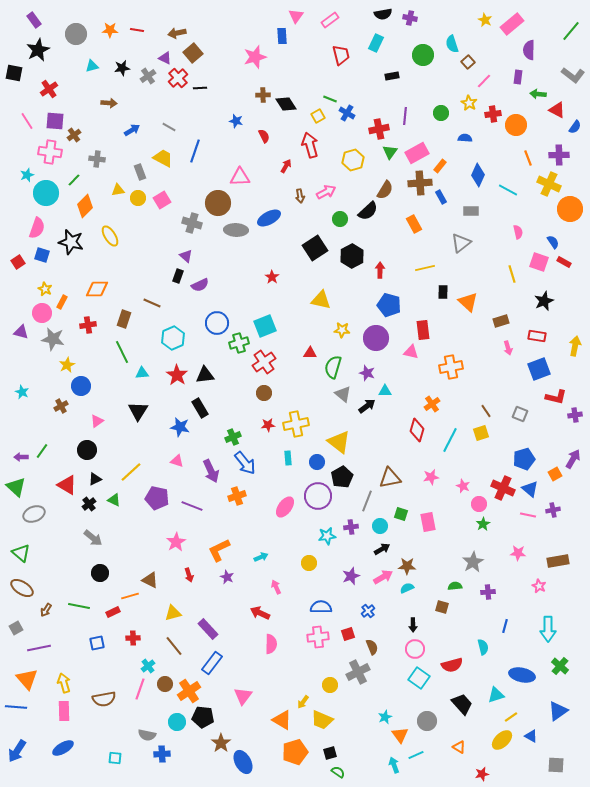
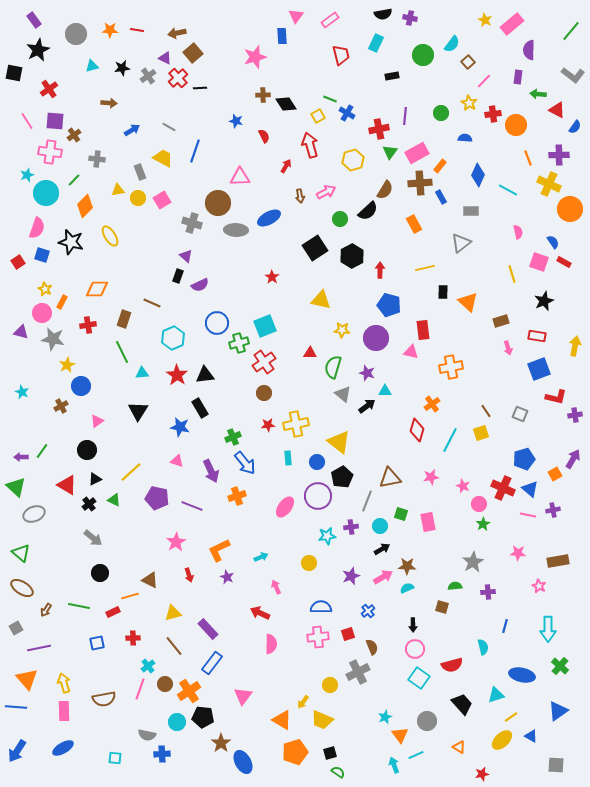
cyan semicircle at (452, 44): rotated 126 degrees counterclockwise
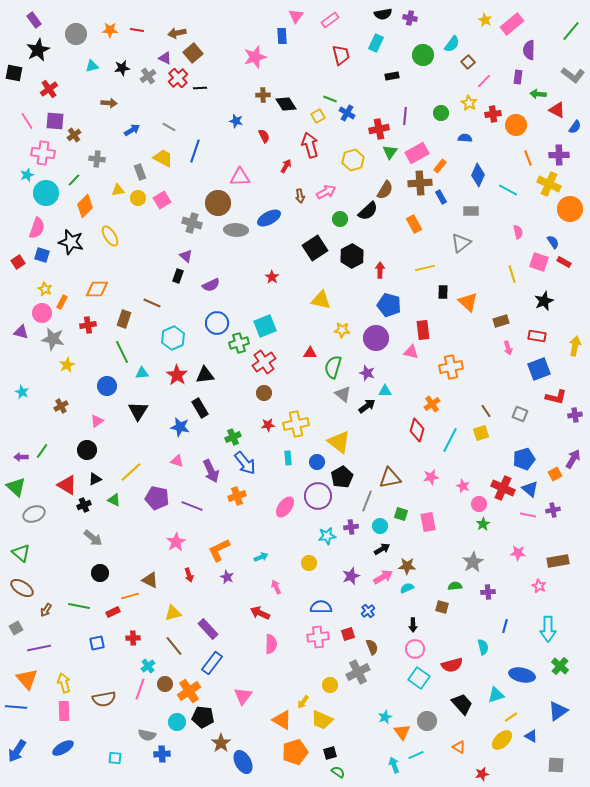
pink cross at (50, 152): moved 7 px left, 1 px down
purple semicircle at (200, 285): moved 11 px right
blue circle at (81, 386): moved 26 px right
black cross at (89, 504): moved 5 px left, 1 px down; rotated 16 degrees clockwise
orange triangle at (400, 735): moved 2 px right, 3 px up
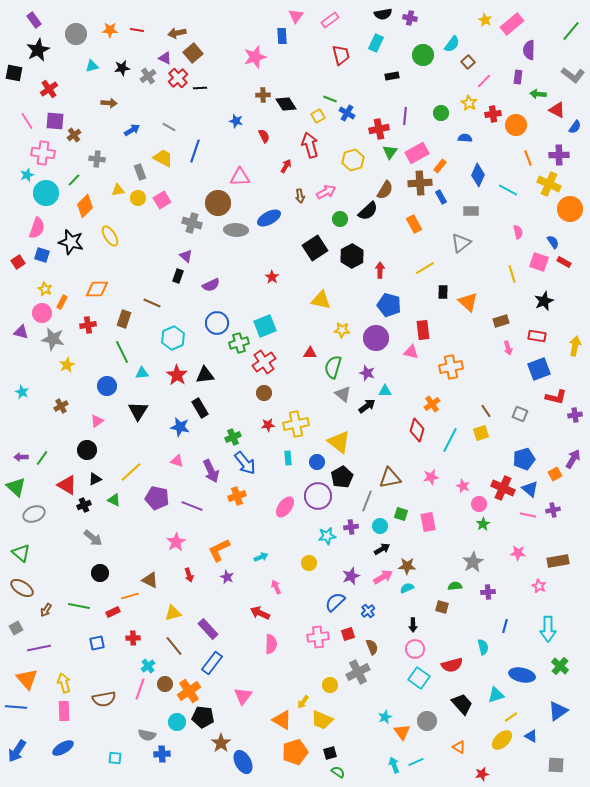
yellow line at (425, 268): rotated 18 degrees counterclockwise
green line at (42, 451): moved 7 px down
blue semicircle at (321, 607): moved 14 px right, 5 px up; rotated 45 degrees counterclockwise
cyan line at (416, 755): moved 7 px down
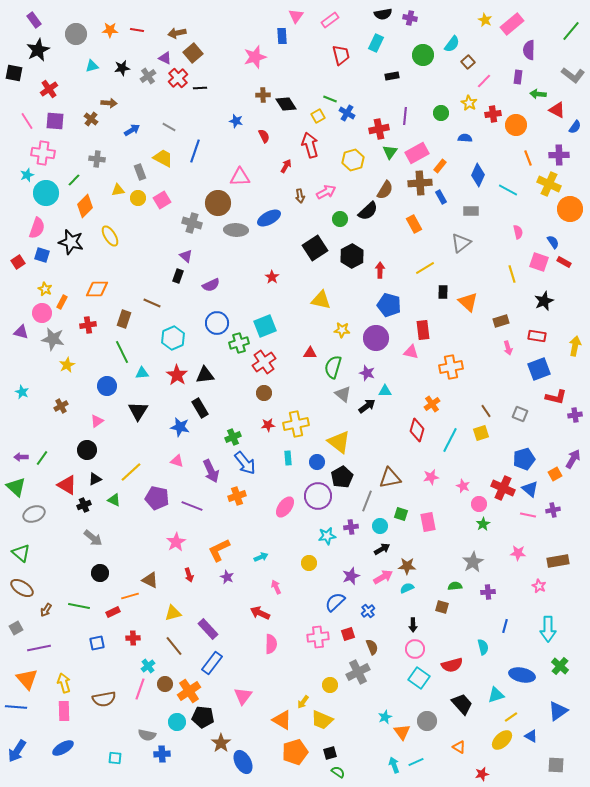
brown cross at (74, 135): moved 17 px right, 16 px up; rotated 16 degrees counterclockwise
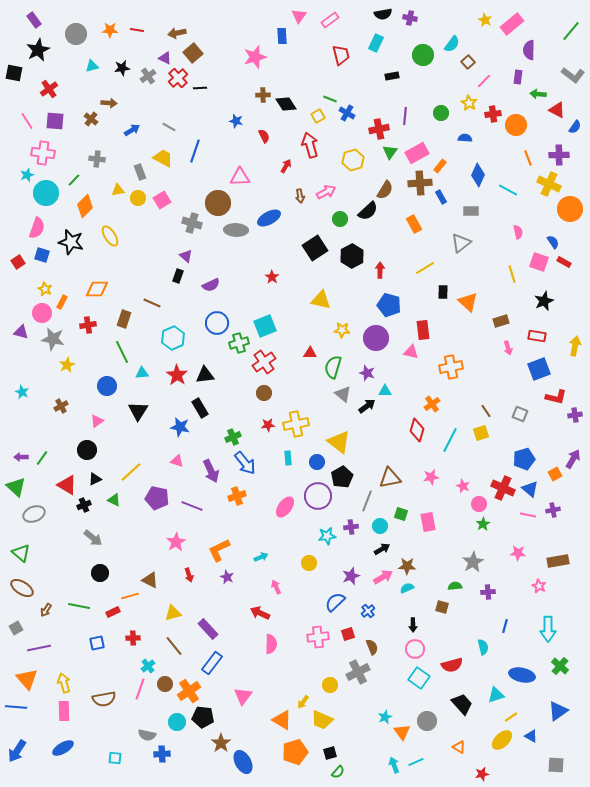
pink triangle at (296, 16): moved 3 px right
green semicircle at (338, 772): rotated 96 degrees clockwise
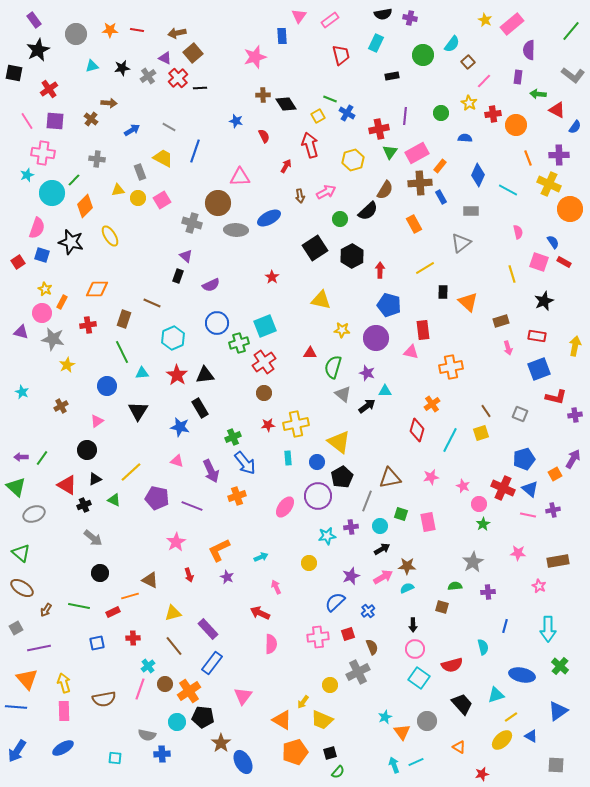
cyan circle at (46, 193): moved 6 px right
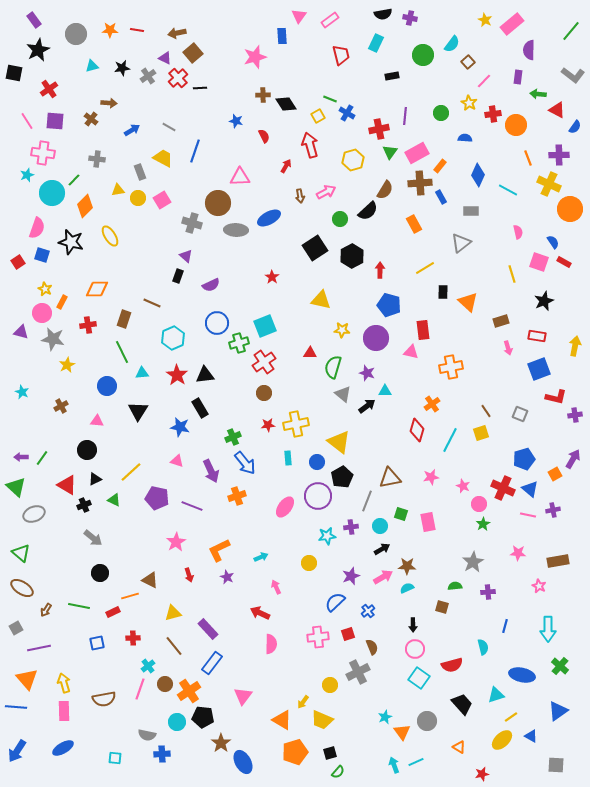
pink triangle at (97, 421): rotated 40 degrees clockwise
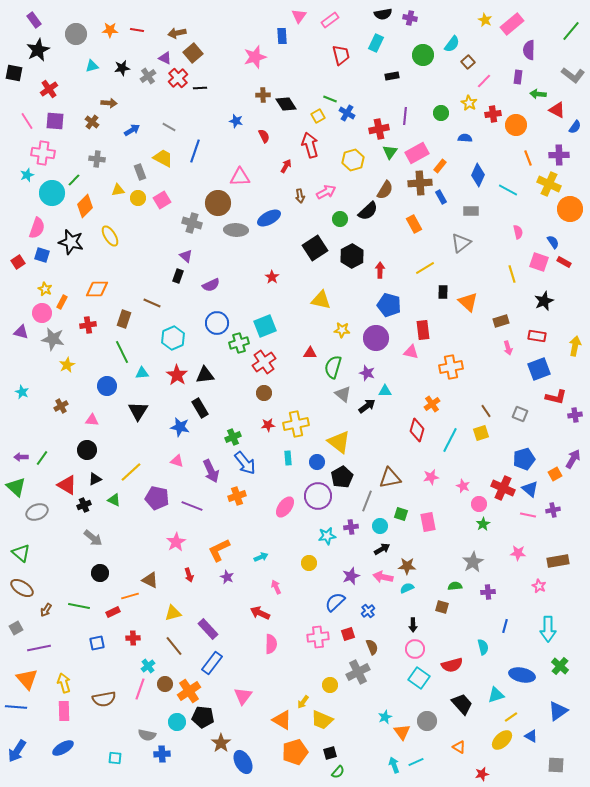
brown cross at (91, 119): moved 1 px right, 3 px down
pink triangle at (97, 421): moved 5 px left, 1 px up
gray ellipse at (34, 514): moved 3 px right, 2 px up
pink arrow at (383, 577): rotated 138 degrees counterclockwise
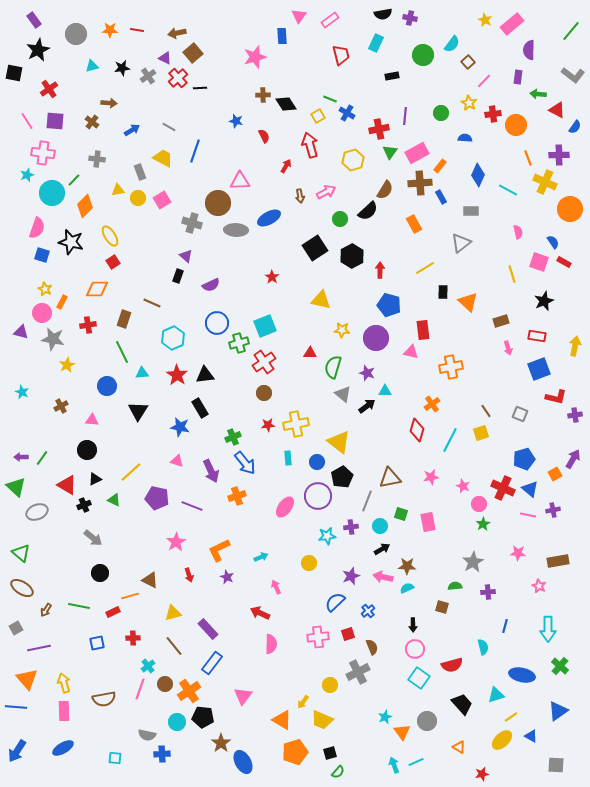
pink triangle at (240, 177): moved 4 px down
yellow cross at (549, 184): moved 4 px left, 2 px up
red square at (18, 262): moved 95 px right
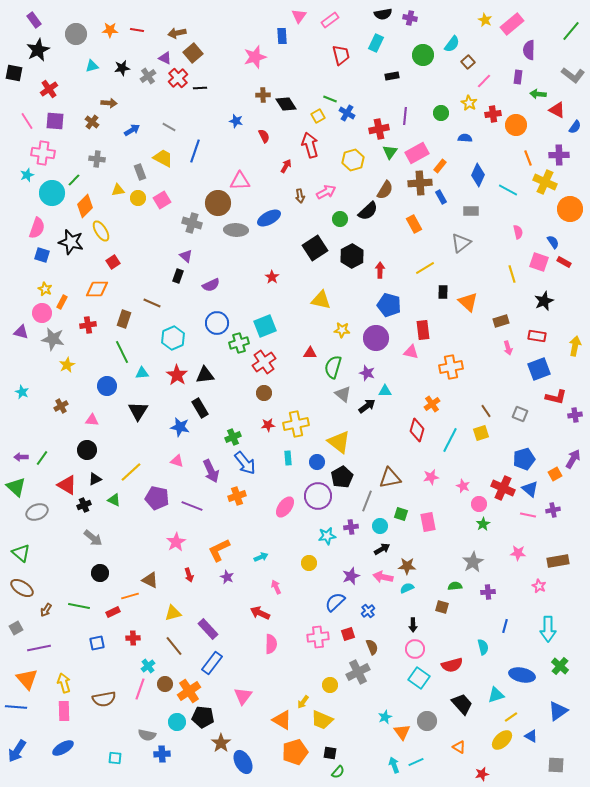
yellow ellipse at (110, 236): moved 9 px left, 5 px up
black square at (330, 753): rotated 24 degrees clockwise
